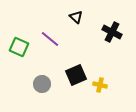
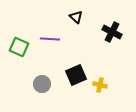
purple line: rotated 36 degrees counterclockwise
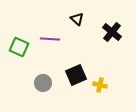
black triangle: moved 1 px right, 2 px down
black cross: rotated 12 degrees clockwise
gray circle: moved 1 px right, 1 px up
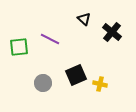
black triangle: moved 7 px right
purple line: rotated 24 degrees clockwise
green square: rotated 30 degrees counterclockwise
yellow cross: moved 1 px up
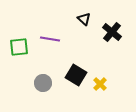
purple line: rotated 18 degrees counterclockwise
black square: rotated 35 degrees counterclockwise
yellow cross: rotated 32 degrees clockwise
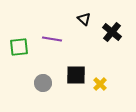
purple line: moved 2 px right
black square: rotated 30 degrees counterclockwise
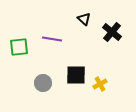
yellow cross: rotated 16 degrees clockwise
